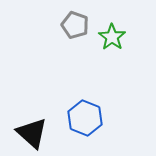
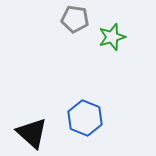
gray pentagon: moved 6 px up; rotated 12 degrees counterclockwise
green star: rotated 20 degrees clockwise
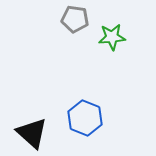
green star: rotated 12 degrees clockwise
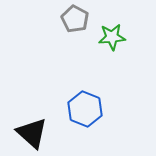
gray pentagon: rotated 20 degrees clockwise
blue hexagon: moved 9 px up
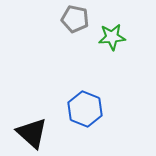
gray pentagon: rotated 16 degrees counterclockwise
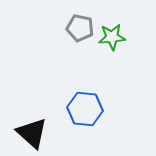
gray pentagon: moved 5 px right, 9 px down
blue hexagon: rotated 16 degrees counterclockwise
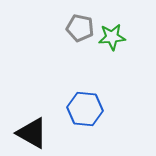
black triangle: rotated 12 degrees counterclockwise
